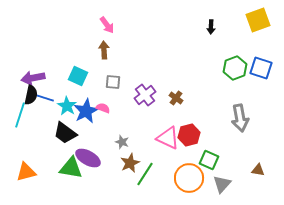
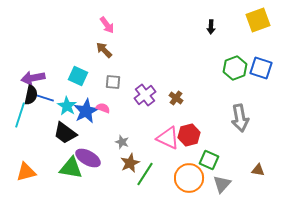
brown arrow: rotated 42 degrees counterclockwise
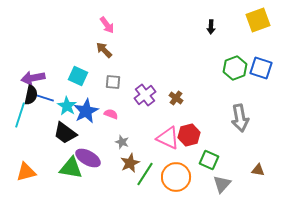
pink semicircle: moved 8 px right, 6 px down
orange circle: moved 13 px left, 1 px up
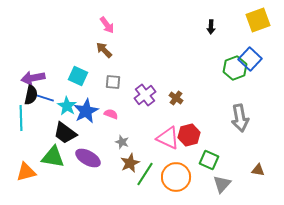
blue square: moved 11 px left, 9 px up; rotated 25 degrees clockwise
cyan line: moved 1 px right, 3 px down; rotated 20 degrees counterclockwise
green triangle: moved 18 px left, 11 px up
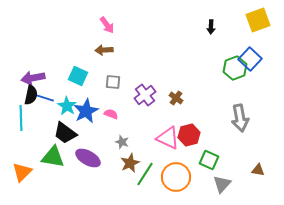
brown arrow: rotated 48 degrees counterclockwise
orange triangle: moved 4 px left; rotated 30 degrees counterclockwise
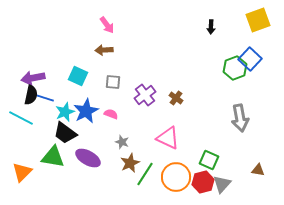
cyan star: moved 2 px left, 6 px down; rotated 18 degrees clockwise
cyan line: rotated 60 degrees counterclockwise
red hexagon: moved 14 px right, 47 px down
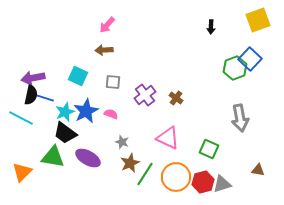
pink arrow: rotated 78 degrees clockwise
green square: moved 11 px up
gray triangle: rotated 30 degrees clockwise
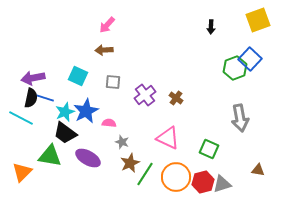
black semicircle: moved 3 px down
pink semicircle: moved 2 px left, 9 px down; rotated 16 degrees counterclockwise
green triangle: moved 3 px left, 1 px up
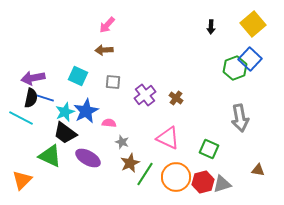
yellow square: moved 5 px left, 4 px down; rotated 20 degrees counterclockwise
green triangle: rotated 15 degrees clockwise
orange triangle: moved 8 px down
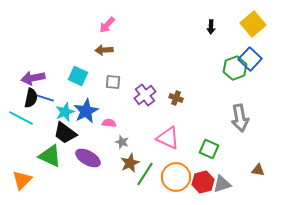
brown cross: rotated 16 degrees counterclockwise
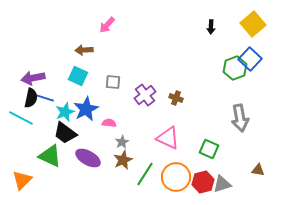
brown arrow: moved 20 px left
blue star: moved 2 px up
gray star: rotated 24 degrees clockwise
brown star: moved 7 px left, 3 px up
